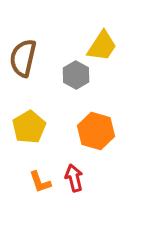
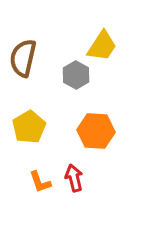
orange hexagon: rotated 12 degrees counterclockwise
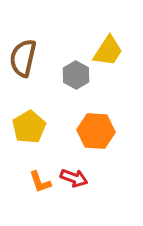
yellow trapezoid: moved 6 px right, 5 px down
red arrow: rotated 124 degrees clockwise
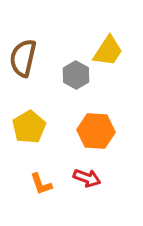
red arrow: moved 13 px right
orange L-shape: moved 1 px right, 2 px down
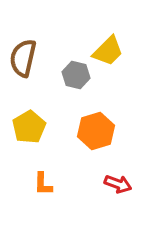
yellow trapezoid: rotated 12 degrees clockwise
gray hexagon: rotated 16 degrees counterclockwise
orange hexagon: rotated 21 degrees counterclockwise
red arrow: moved 31 px right, 6 px down
orange L-shape: moved 2 px right; rotated 20 degrees clockwise
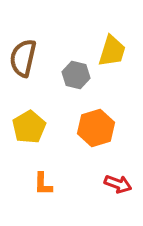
yellow trapezoid: moved 4 px right; rotated 28 degrees counterclockwise
orange hexagon: moved 3 px up
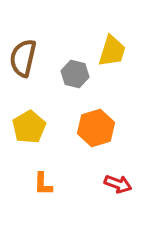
gray hexagon: moved 1 px left, 1 px up
